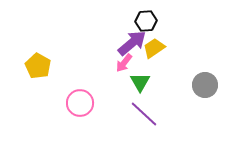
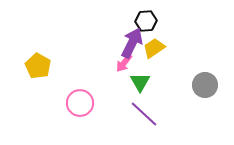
purple arrow: rotated 24 degrees counterclockwise
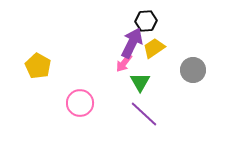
gray circle: moved 12 px left, 15 px up
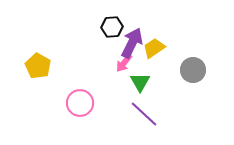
black hexagon: moved 34 px left, 6 px down
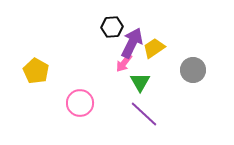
yellow pentagon: moved 2 px left, 5 px down
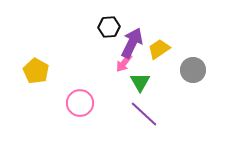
black hexagon: moved 3 px left
yellow trapezoid: moved 5 px right, 1 px down
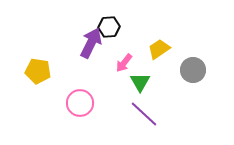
purple arrow: moved 41 px left
yellow pentagon: moved 2 px right; rotated 20 degrees counterclockwise
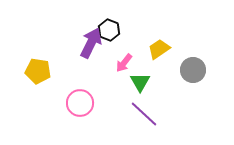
black hexagon: moved 3 px down; rotated 25 degrees clockwise
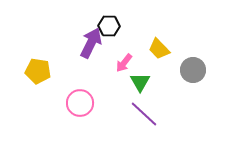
black hexagon: moved 4 px up; rotated 20 degrees counterclockwise
yellow trapezoid: rotated 100 degrees counterclockwise
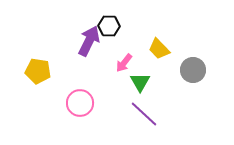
purple arrow: moved 2 px left, 2 px up
